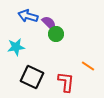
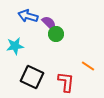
cyan star: moved 1 px left, 1 px up
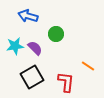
purple semicircle: moved 14 px left, 25 px down
black square: rotated 35 degrees clockwise
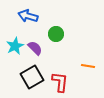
cyan star: rotated 18 degrees counterclockwise
orange line: rotated 24 degrees counterclockwise
red L-shape: moved 6 px left
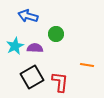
purple semicircle: rotated 42 degrees counterclockwise
orange line: moved 1 px left, 1 px up
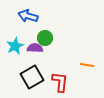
green circle: moved 11 px left, 4 px down
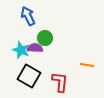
blue arrow: rotated 48 degrees clockwise
cyan star: moved 6 px right, 4 px down; rotated 24 degrees counterclockwise
black square: moved 3 px left, 1 px up; rotated 30 degrees counterclockwise
